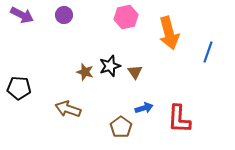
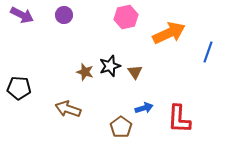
orange arrow: rotated 100 degrees counterclockwise
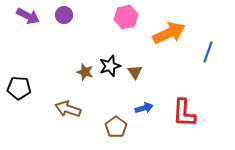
purple arrow: moved 6 px right, 1 px down
red L-shape: moved 5 px right, 6 px up
brown pentagon: moved 5 px left
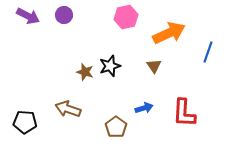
brown triangle: moved 19 px right, 6 px up
black pentagon: moved 6 px right, 34 px down
